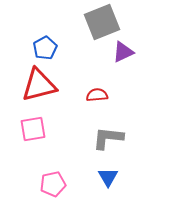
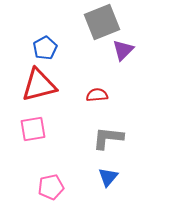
purple triangle: moved 2 px up; rotated 20 degrees counterclockwise
blue triangle: rotated 10 degrees clockwise
pink pentagon: moved 2 px left, 3 px down
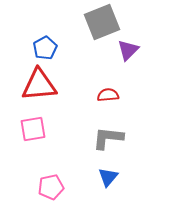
purple triangle: moved 5 px right
red triangle: rotated 9 degrees clockwise
red semicircle: moved 11 px right
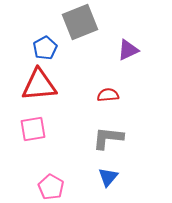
gray square: moved 22 px left
purple triangle: rotated 20 degrees clockwise
pink pentagon: rotated 30 degrees counterclockwise
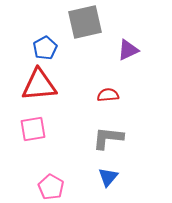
gray square: moved 5 px right; rotated 9 degrees clockwise
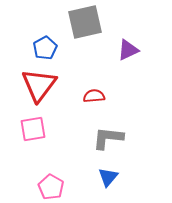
red triangle: rotated 48 degrees counterclockwise
red semicircle: moved 14 px left, 1 px down
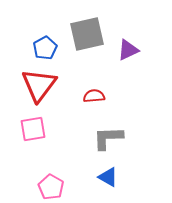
gray square: moved 2 px right, 12 px down
gray L-shape: rotated 8 degrees counterclockwise
blue triangle: rotated 40 degrees counterclockwise
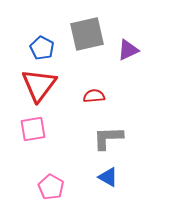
blue pentagon: moved 3 px left; rotated 15 degrees counterclockwise
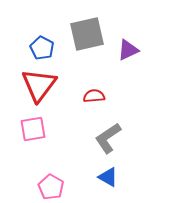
gray L-shape: rotated 32 degrees counterclockwise
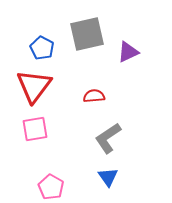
purple triangle: moved 2 px down
red triangle: moved 5 px left, 1 px down
pink square: moved 2 px right
blue triangle: rotated 25 degrees clockwise
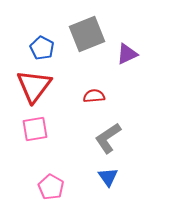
gray square: rotated 9 degrees counterclockwise
purple triangle: moved 1 px left, 2 px down
